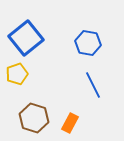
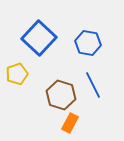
blue square: moved 13 px right; rotated 8 degrees counterclockwise
brown hexagon: moved 27 px right, 23 px up
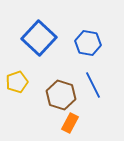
yellow pentagon: moved 8 px down
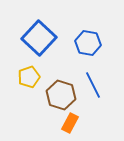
yellow pentagon: moved 12 px right, 5 px up
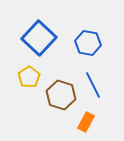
yellow pentagon: rotated 15 degrees counterclockwise
orange rectangle: moved 16 px right, 1 px up
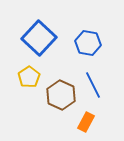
brown hexagon: rotated 8 degrees clockwise
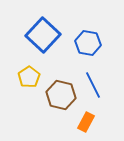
blue square: moved 4 px right, 3 px up
brown hexagon: rotated 12 degrees counterclockwise
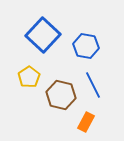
blue hexagon: moved 2 px left, 3 px down
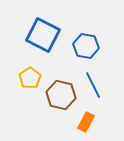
blue square: rotated 16 degrees counterclockwise
yellow pentagon: moved 1 px right, 1 px down
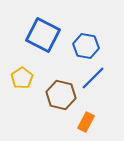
yellow pentagon: moved 8 px left
blue line: moved 7 px up; rotated 72 degrees clockwise
